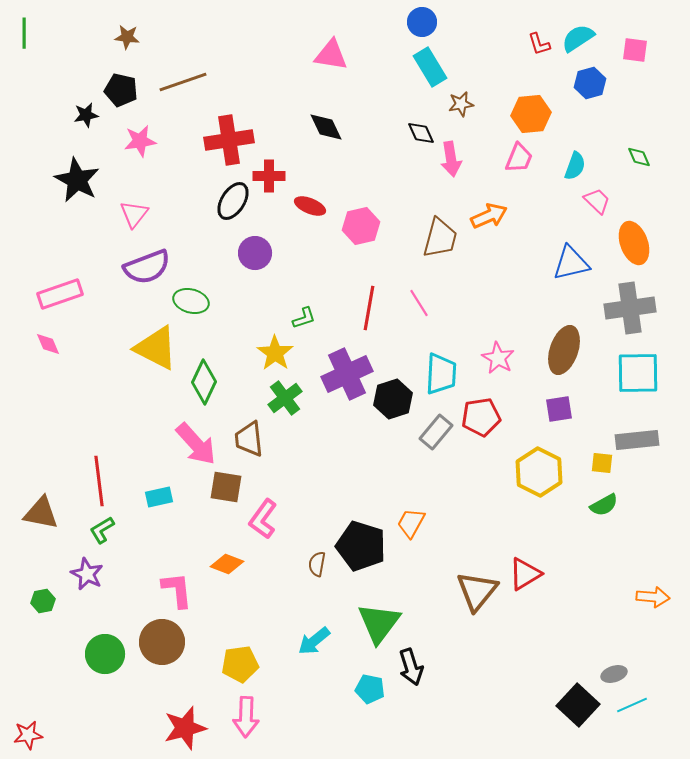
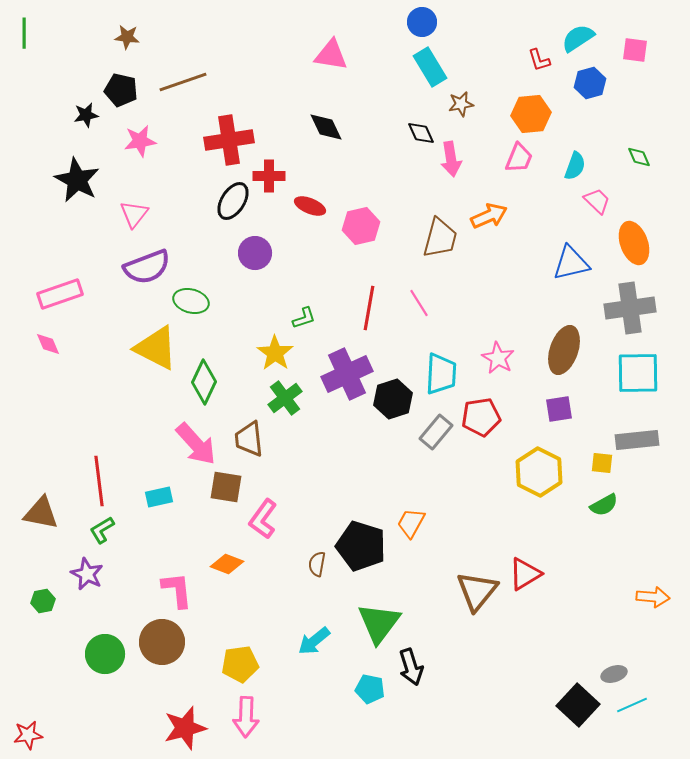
red L-shape at (539, 44): moved 16 px down
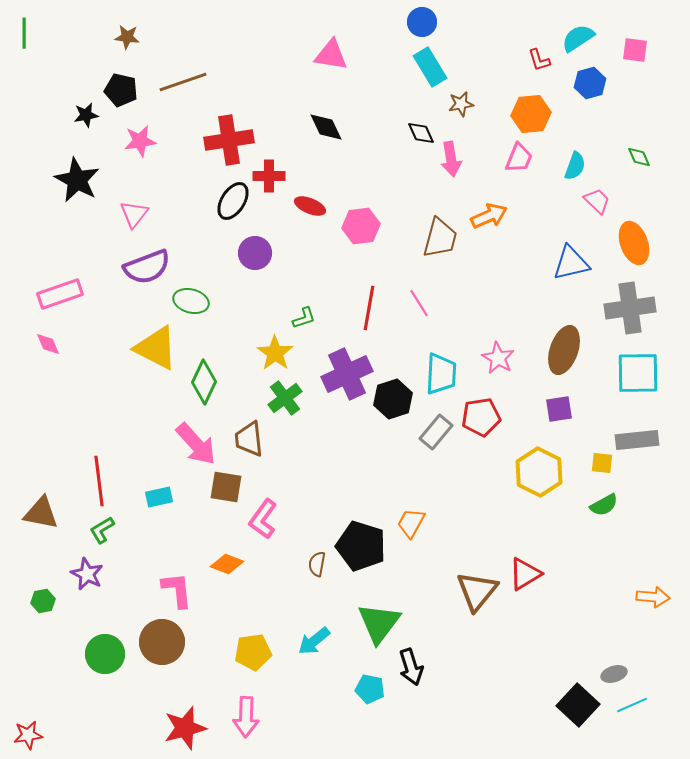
pink hexagon at (361, 226): rotated 6 degrees clockwise
yellow pentagon at (240, 664): moved 13 px right, 12 px up
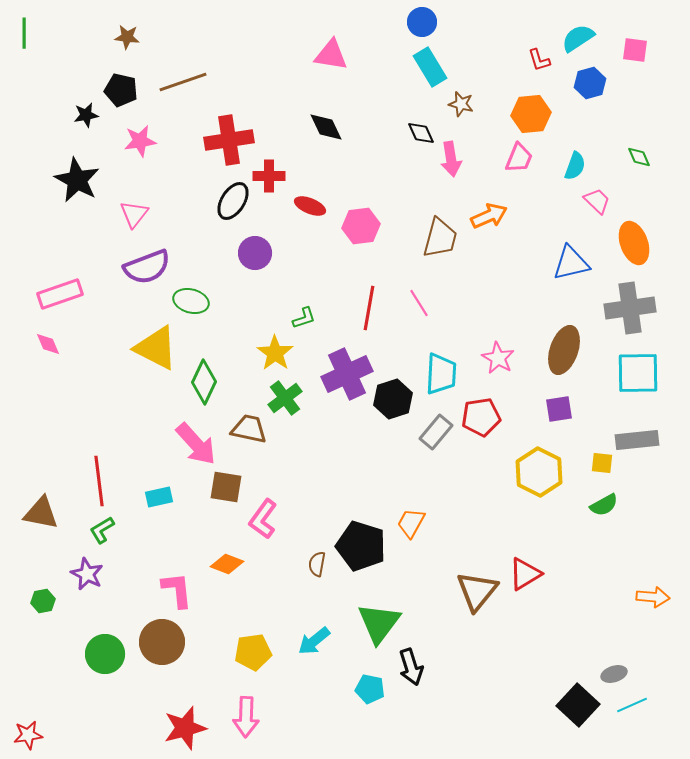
brown star at (461, 104): rotated 25 degrees clockwise
brown trapezoid at (249, 439): moved 10 px up; rotated 108 degrees clockwise
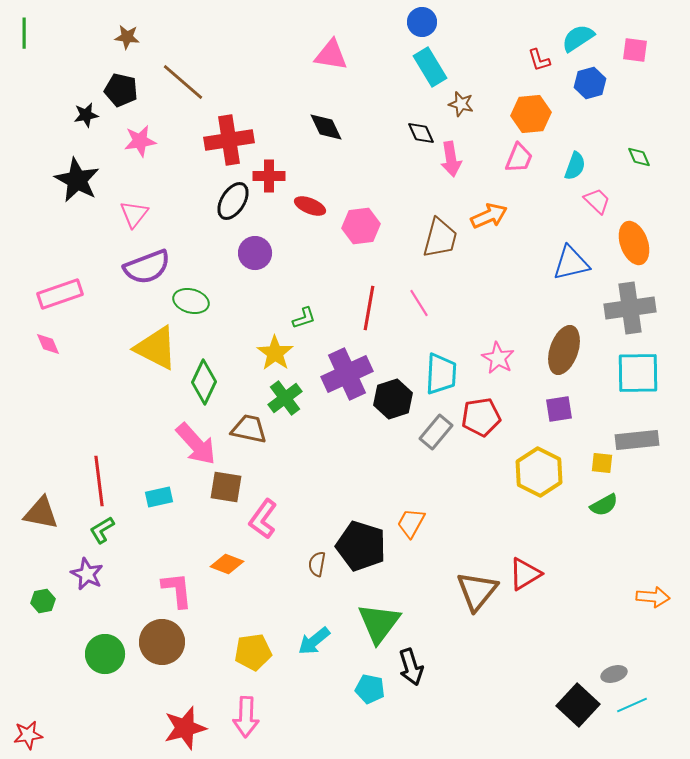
brown line at (183, 82): rotated 60 degrees clockwise
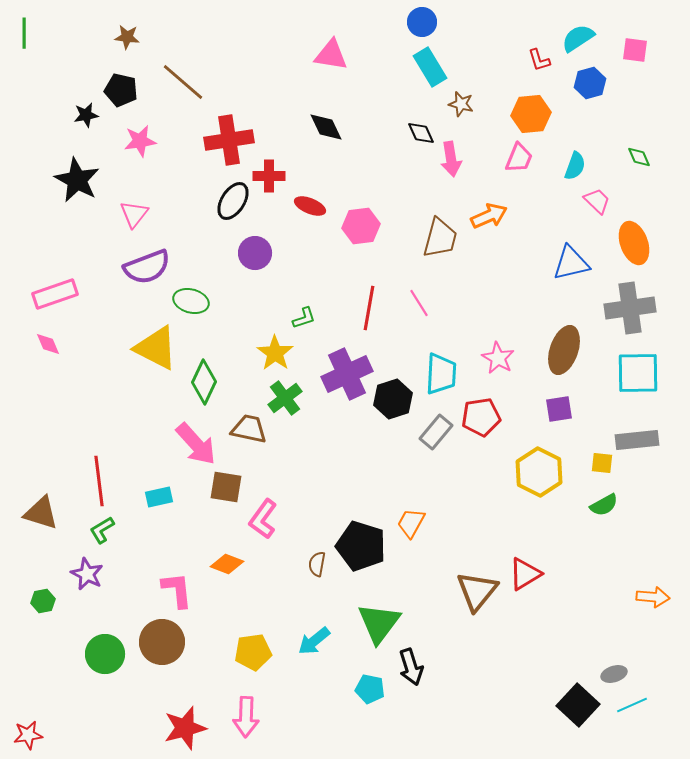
pink rectangle at (60, 294): moved 5 px left
brown triangle at (41, 513): rotated 6 degrees clockwise
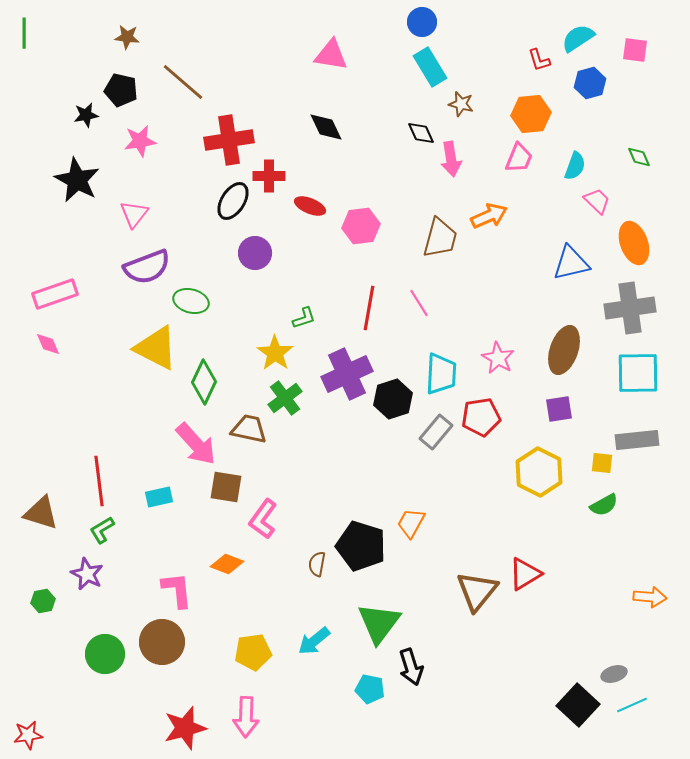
orange arrow at (653, 597): moved 3 px left
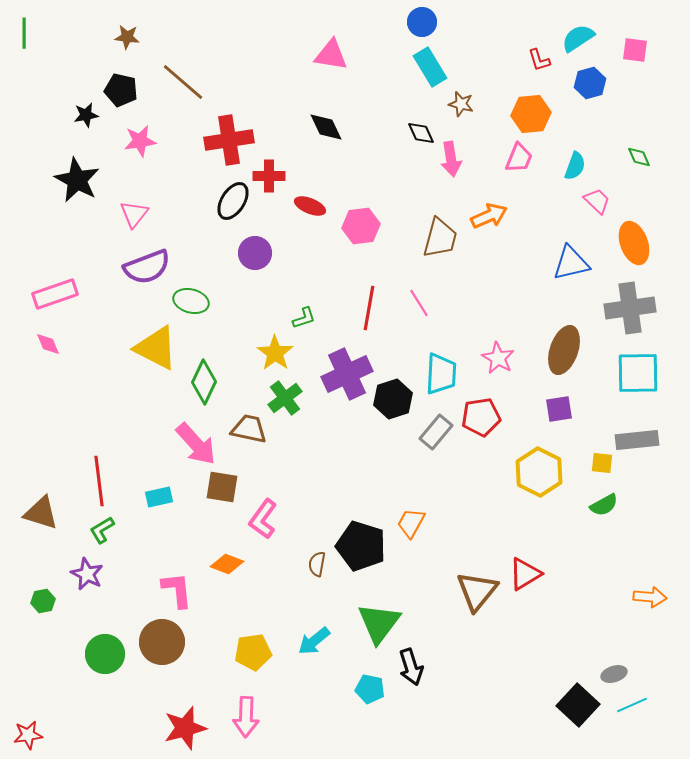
brown square at (226, 487): moved 4 px left
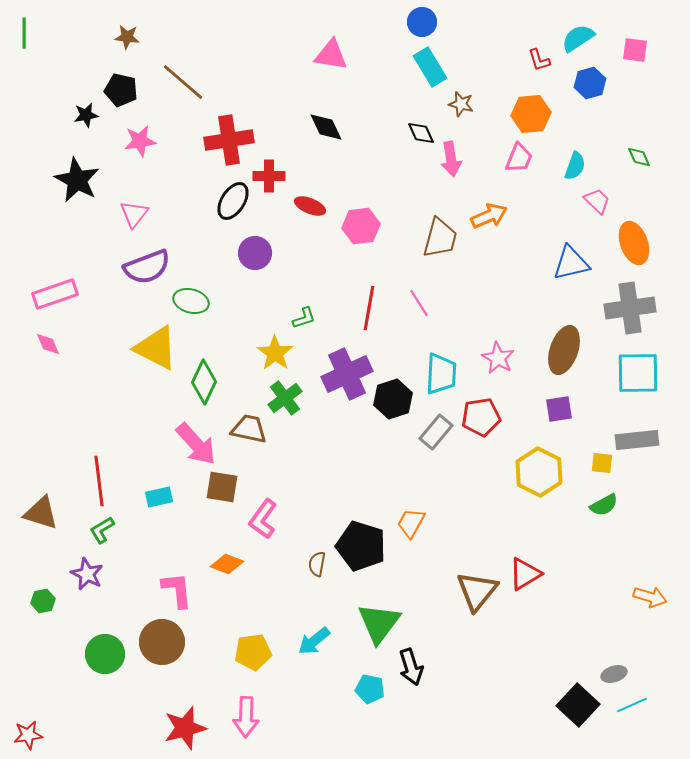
orange arrow at (650, 597): rotated 12 degrees clockwise
